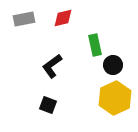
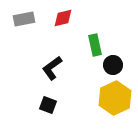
black L-shape: moved 2 px down
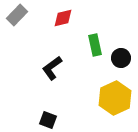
gray rectangle: moved 7 px left, 4 px up; rotated 35 degrees counterclockwise
black circle: moved 8 px right, 7 px up
black square: moved 15 px down
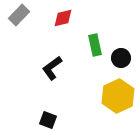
gray rectangle: moved 2 px right
yellow hexagon: moved 3 px right, 2 px up
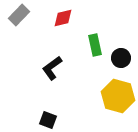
yellow hexagon: rotated 20 degrees counterclockwise
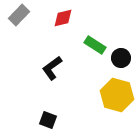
green rectangle: rotated 45 degrees counterclockwise
yellow hexagon: moved 1 px left, 1 px up
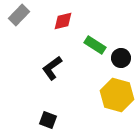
red diamond: moved 3 px down
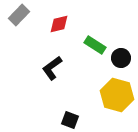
red diamond: moved 4 px left, 3 px down
black square: moved 22 px right
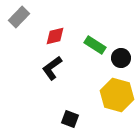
gray rectangle: moved 2 px down
red diamond: moved 4 px left, 12 px down
black square: moved 1 px up
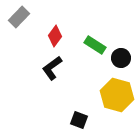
red diamond: rotated 40 degrees counterclockwise
black square: moved 9 px right, 1 px down
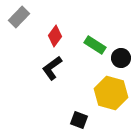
yellow hexagon: moved 6 px left, 2 px up
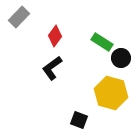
green rectangle: moved 7 px right, 3 px up
